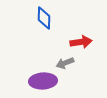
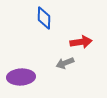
purple ellipse: moved 22 px left, 4 px up
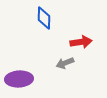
purple ellipse: moved 2 px left, 2 px down
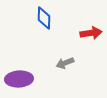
red arrow: moved 10 px right, 9 px up
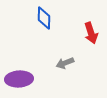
red arrow: rotated 80 degrees clockwise
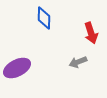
gray arrow: moved 13 px right, 1 px up
purple ellipse: moved 2 px left, 11 px up; rotated 24 degrees counterclockwise
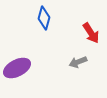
blue diamond: rotated 15 degrees clockwise
red arrow: rotated 15 degrees counterclockwise
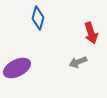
blue diamond: moved 6 px left
red arrow: rotated 15 degrees clockwise
